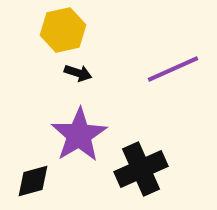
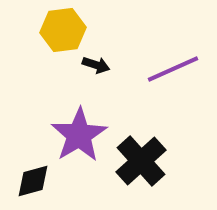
yellow hexagon: rotated 6 degrees clockwise
black arrow: moved 18 px right, 8 px up
black cross: moved 8 px up; rotated 18 degrees counterclockwise
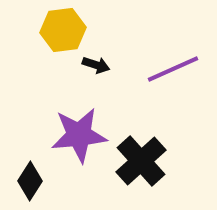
purple star: rotated 26 degrees clockwise
black diamond: moved 3 px left; rotated 42 degrees counterclockwise
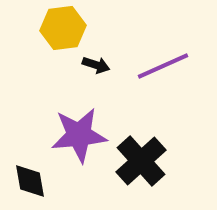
yellow hexagon: moved 2 px up
purple line: moved 10 px left, 3 px up
black diamond: rotated 42 degrees counterclockwise
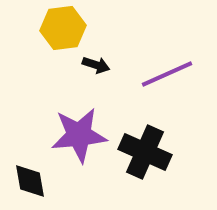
purple line: moved 4 px right, 8 px down
black cross: moved 4 px right, 9 px up; rotated 24 degrees counterclockwise
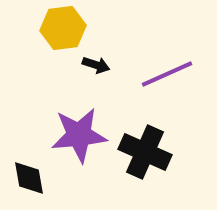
black diamond: moved 1 px left, 3 px up
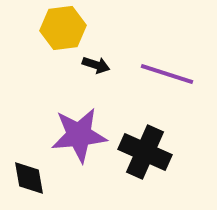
purple line: rotated 42 degrees clockwise
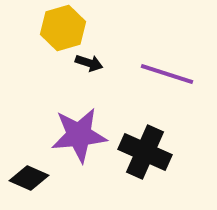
yellow hexagon: rotated 9 degrees counterclockwise
black arrow: moved 7 px left, 2 px up
black diamond: rotated 57 degrees counterclockwise
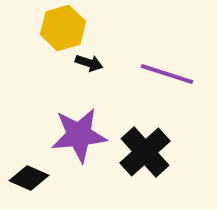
black cross: rotated 24 degrees clockwise
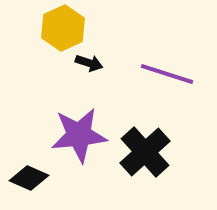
yellow hexagon: rotated 9 degrees counterclockwise
